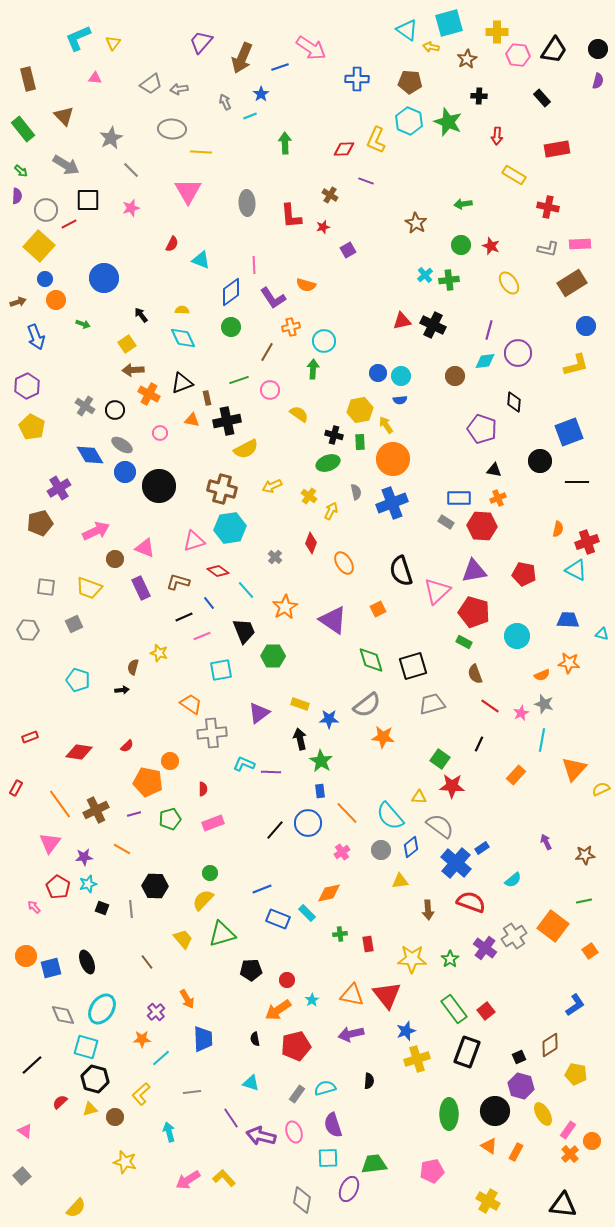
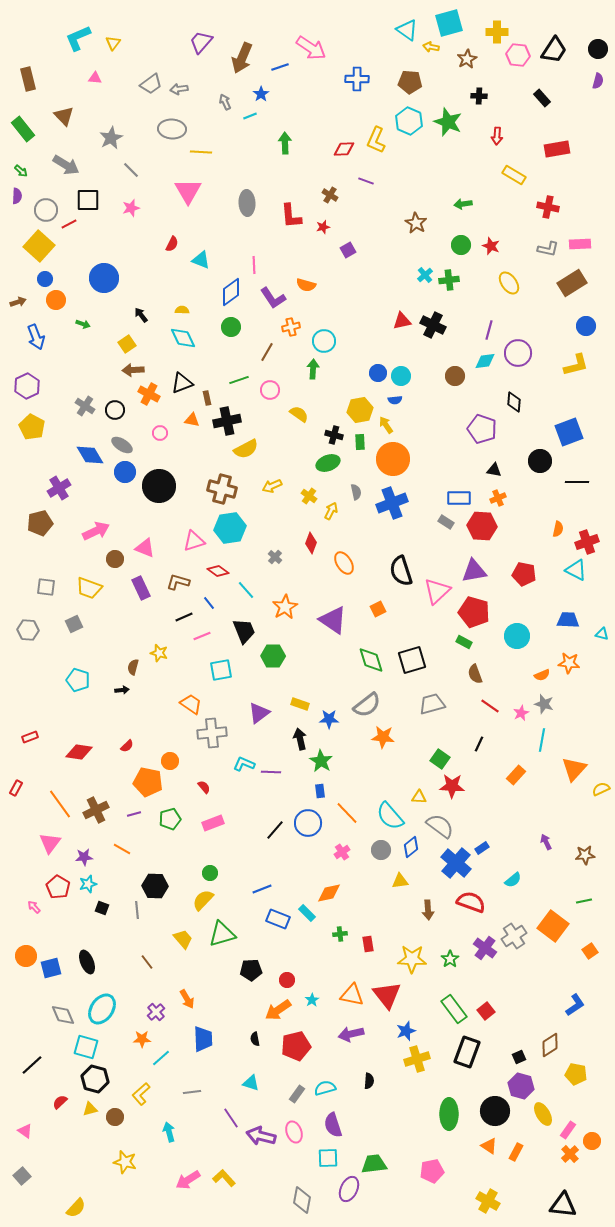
blue semicircle at (400, 400): moved 5 px left
black square at (413, 666): moved 1 px left, 6 px up
red semicircle at (203, 789): moved 1 px right, 2 px up; rotated 40 degrees counterclockwise
gray line at (131, 909): moved 6 px right, 1 px down
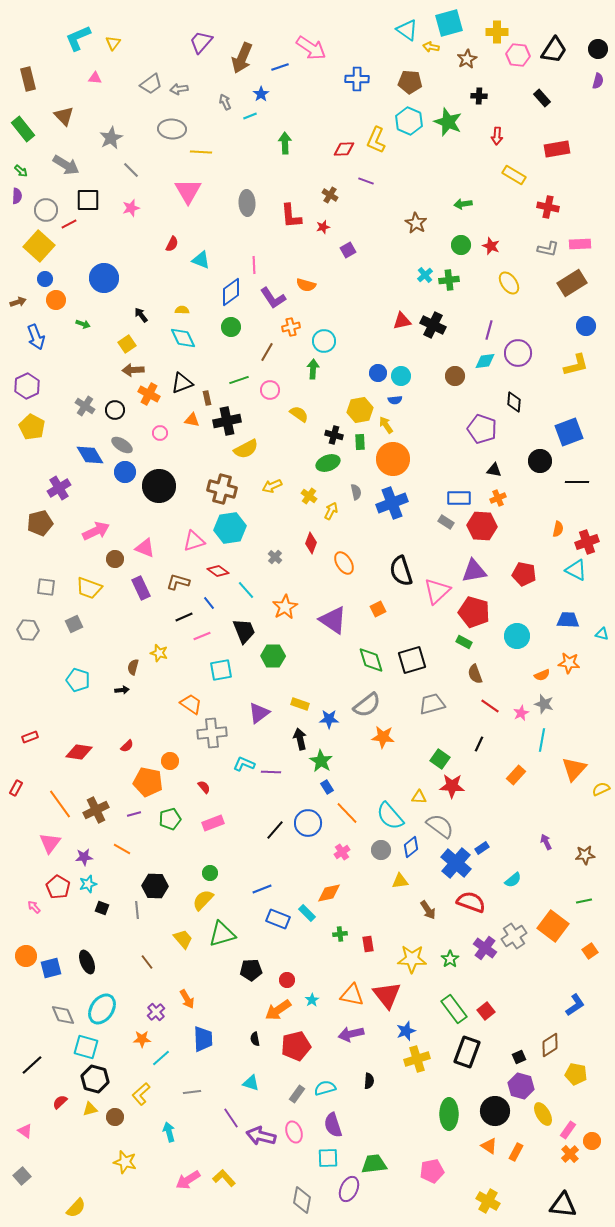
blue rectangle at (320, 791): moved 7 px right, 4 px up; rotated 24 degrees counterclockwise
brown arrow at (428, 910): rotated 30 degrees counterclockwise
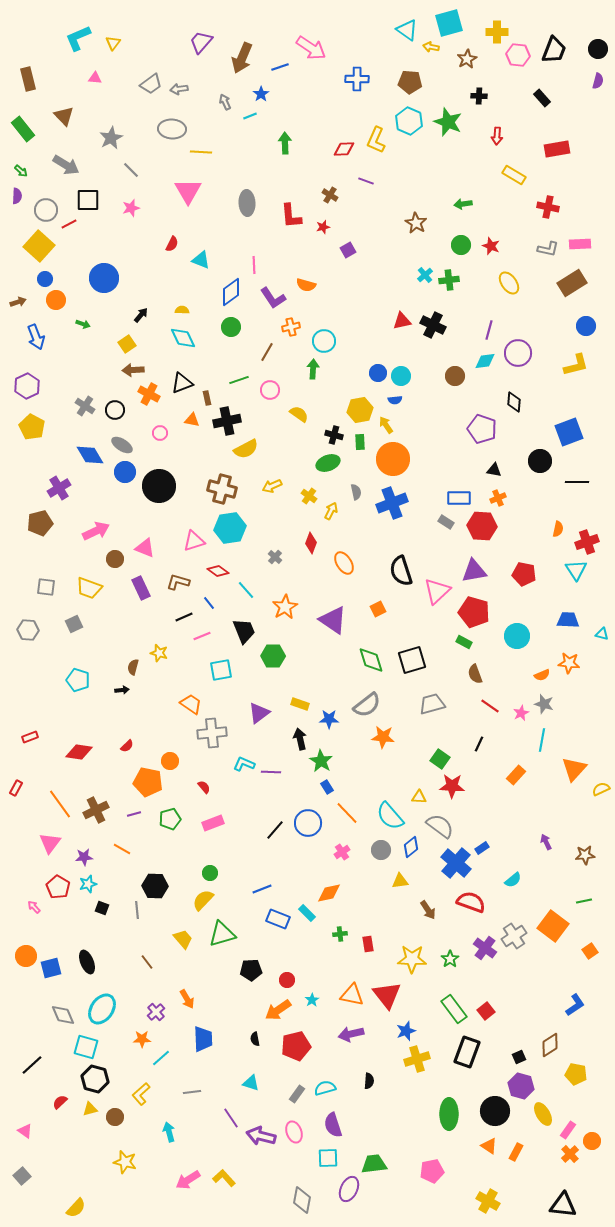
black trapezoid at (554, 50): rotated 12 degrees counterclockwise
black arrow at (141, 315): rotated 77 degrees clockwise
cyan triangle at (576, 570): rotated 30 degrees clockwise
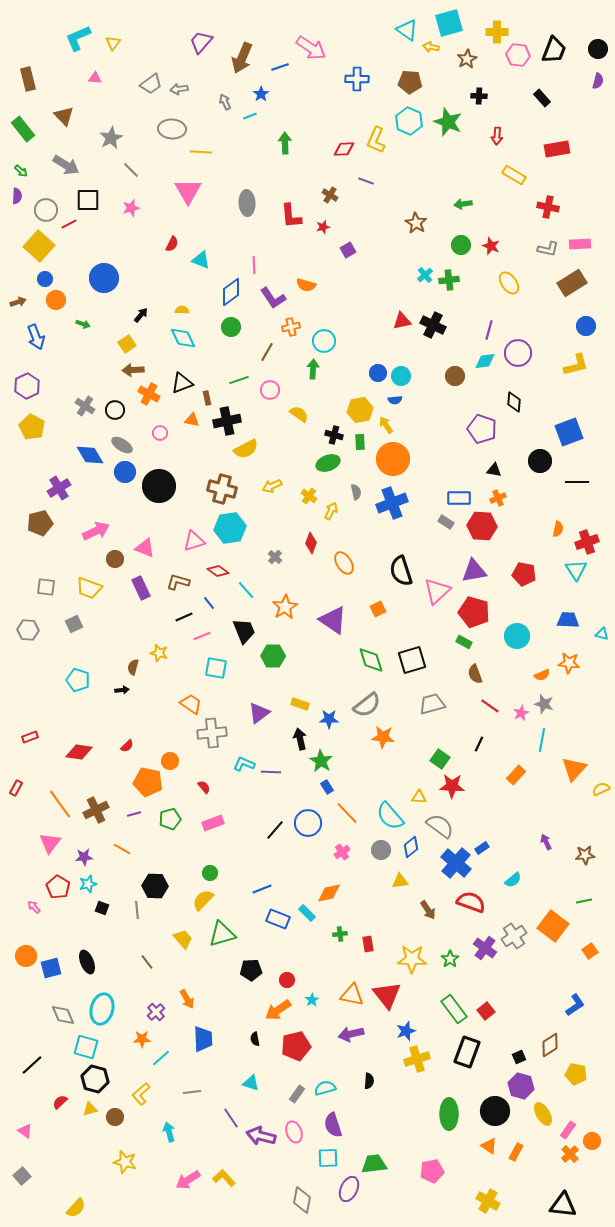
cyan square at (221, 670): moved 5 px left, 2 px up; rotated 20 degrees clockwise
cyan ellipse at (102, 1009): rotated 20 degrees counterclockwise
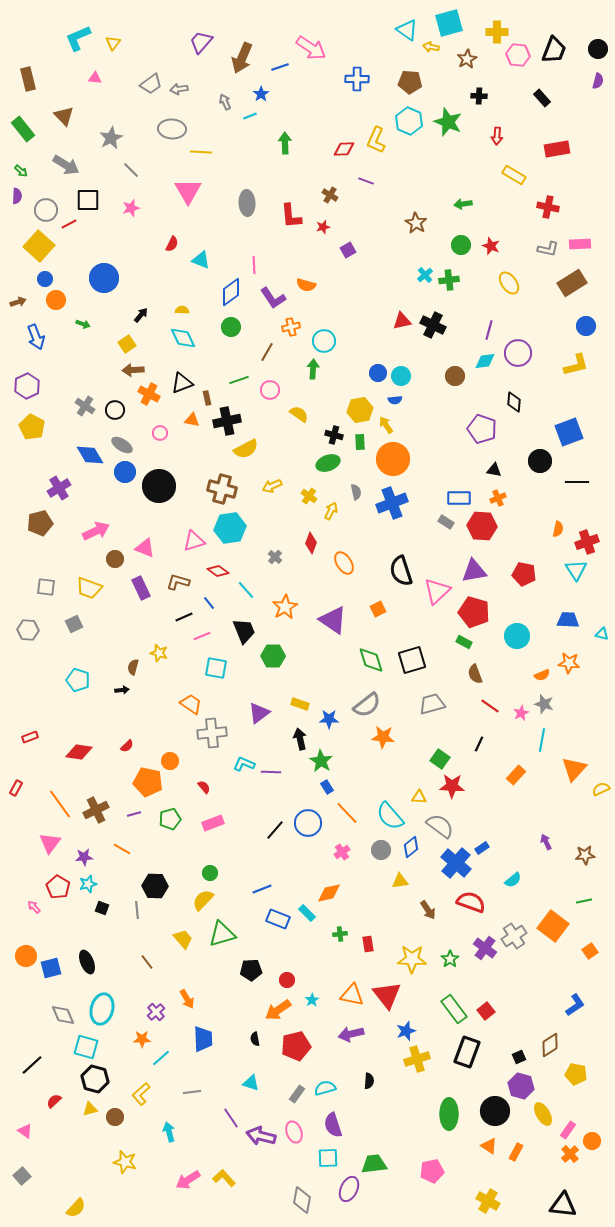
red semicircle at (60, 1102): moved 6 px left, 1 px up
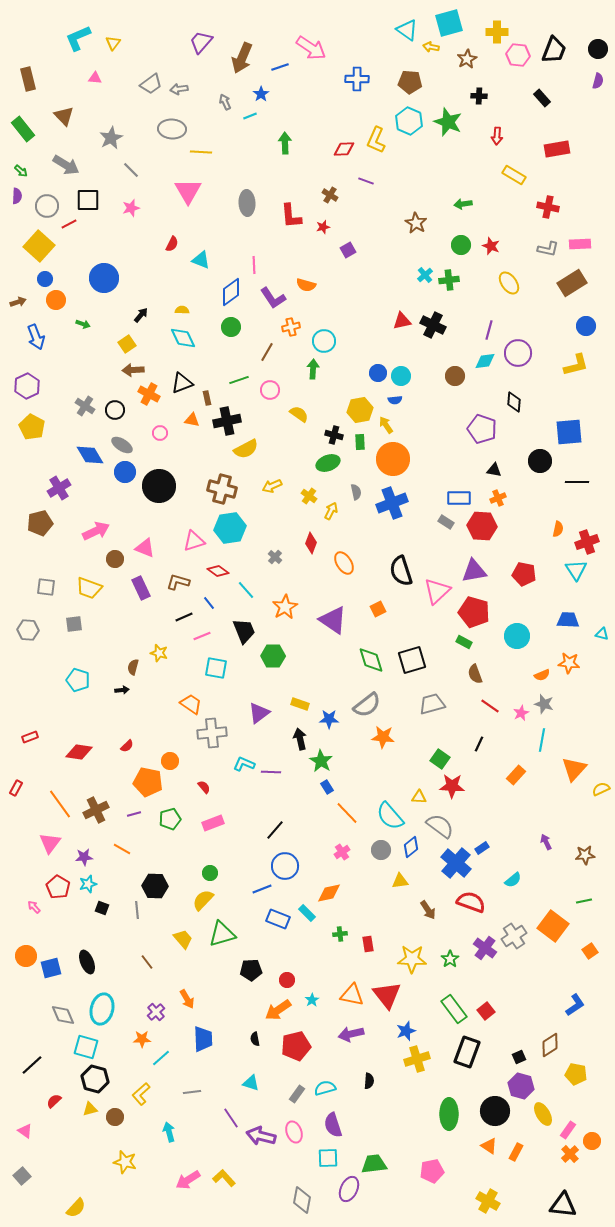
gray circle at (46, 210): moved 1 px right, 4 px up
blue square at (569, 432): rotated 16 degrees clockwise
gray square at (74, 624): rotated 18 degrees clockwise
blue circle at (308, 823): moved 23 px left, 43 px down
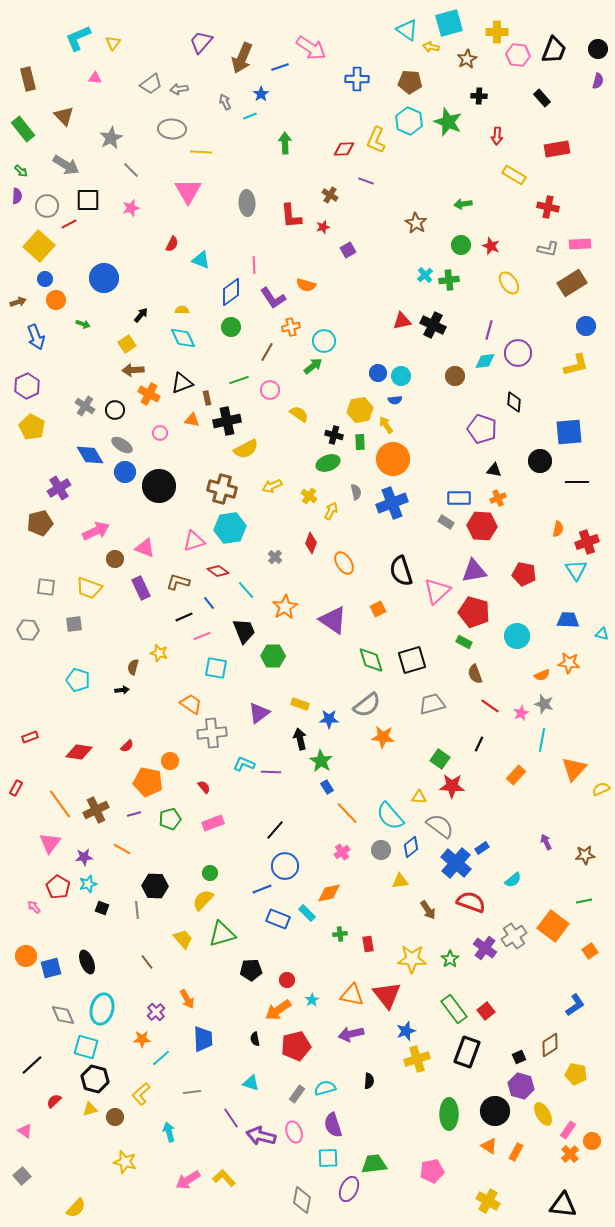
green arrow at (313, 369): moved 3 px up; rotated 48 degrees clockwise
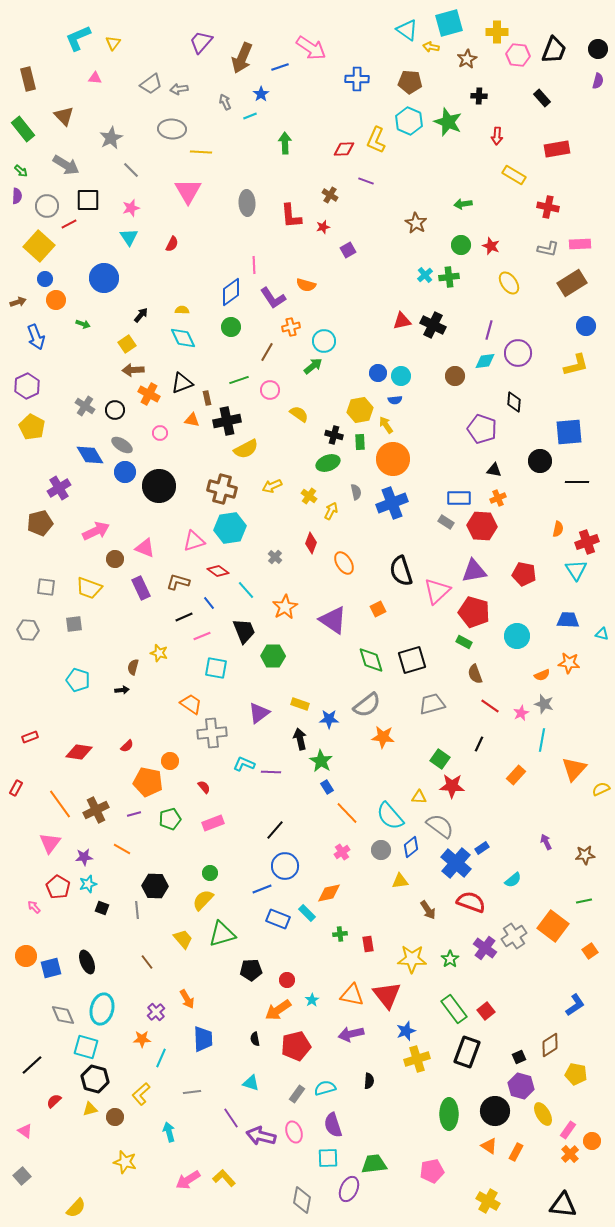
cyan triangle at (201, 260): moved 72 px left, 23 px up; rotated 36 degrees clockwise
green cross at (449, 280): moved 3 px up
cyan line at (161, 1058): rotated 24 degrees counterclockwise
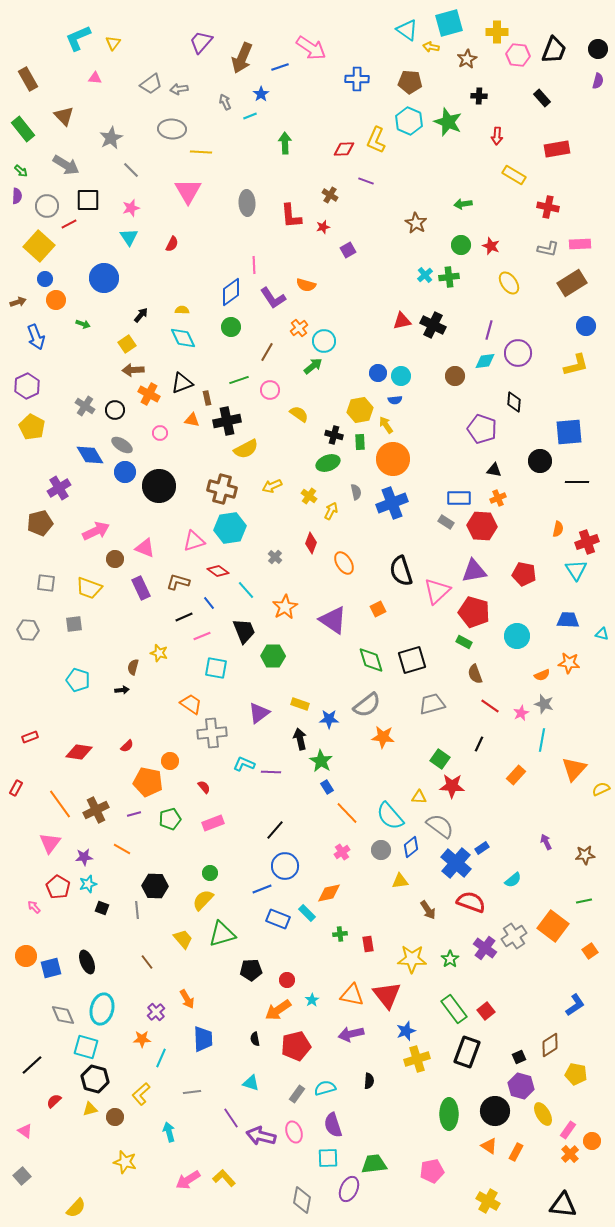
brown rectangle at (28, 79): rotated 15 degrees counterclockwise
orange cross at (291, 327): moved 8 px right, 1 px down; rotated 24 degrees counterclockwise
gray square at (46, 587): moved 4 px up
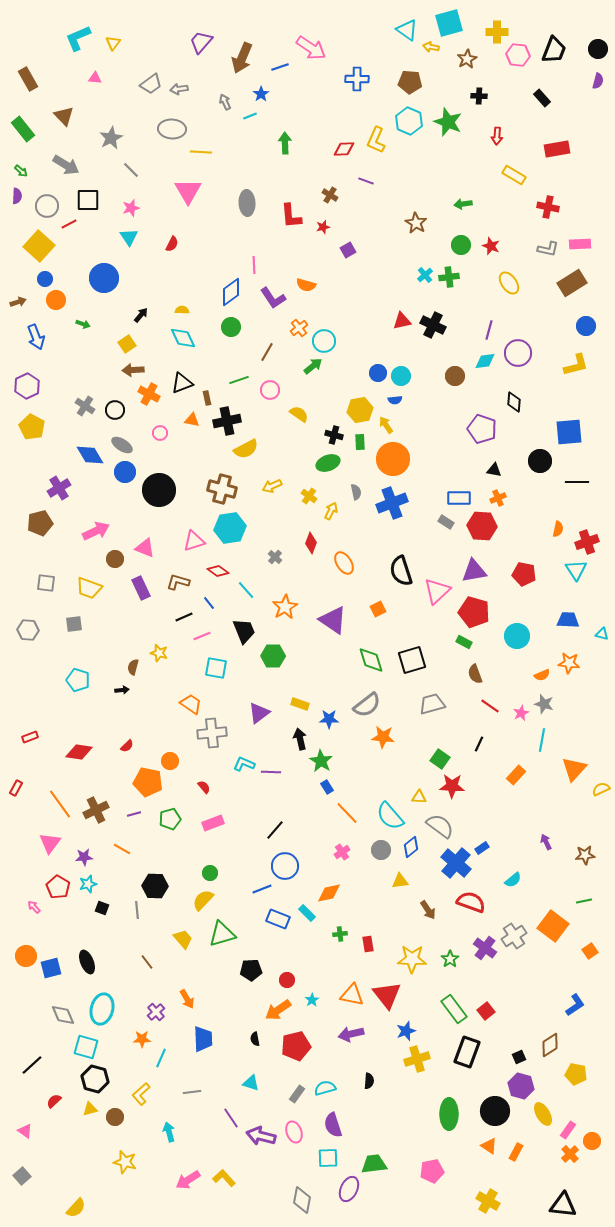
black circle at (159, 486): moved 4 px down
